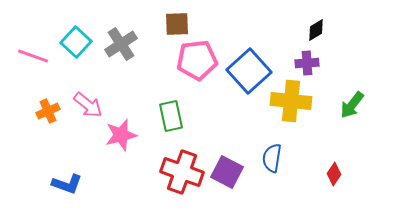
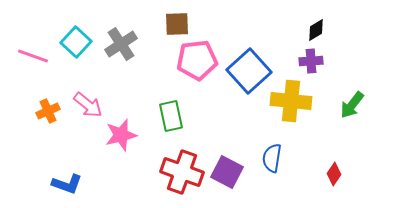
purple cross: moved 4 px right, 2 px up
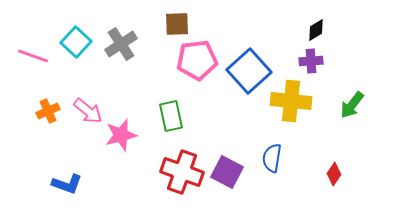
pink arrow: moved 6 px down
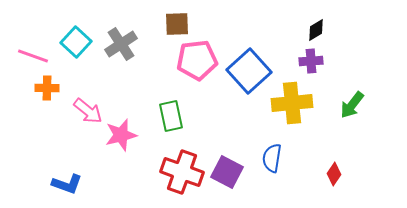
yellow cross: moved 1 px right, 2 px down; rotated 12 degrees counterclockwise
orange cross: moved 1 px left, 23 px up; rotated 25 degrees clockwise
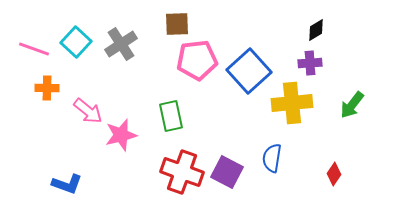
pink line: moved 1 px right, 7 px up
purple cross: moved 1 px left, 2 px down
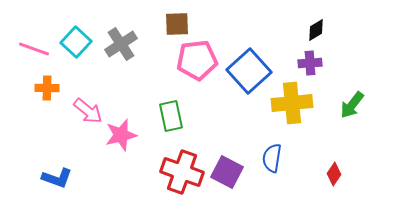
blue L-shape: moved 10 px left, 6 px up
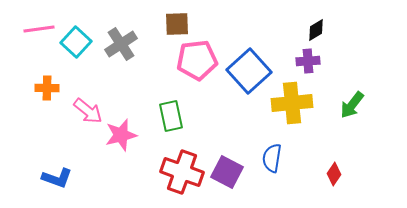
pink line: moved 5 px right, 20 px up; rotated 28 degrees counterclockwise
purple cross: moved 2 px left, 2 px up
